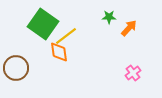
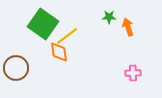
orange arrow: moved 1 px left, 1 px up; rotated 60 degrees counterclockwise
yellow line: moved 1 px right
pink cross: rotated 35 degrees clockwise
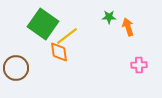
pink cross: moved 6 px right, 8 px up
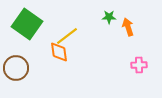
green square: moved 16 px left
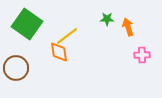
green star: moved 2 px left, 2 px down
pink cross: moved 3 px right, 10 px up
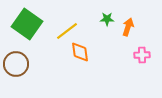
orange arrow: rotated 36 degrees clockwise
yellow line: moved 5 px up
orange diamond: moved 21 px right
brown circle: moved 4 px up
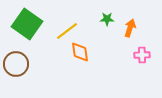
orange arrow: moved 2 px right, 1 px down
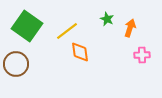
green star: rotated 24 degrees clockwise
green square: moved 2 px down
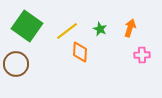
green star: moved 7 px left, 10 px down
orange diamond: rotated 10 degrees clockwise
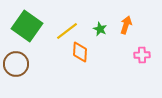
orange arrow: moved 4 px left, 3 px up
